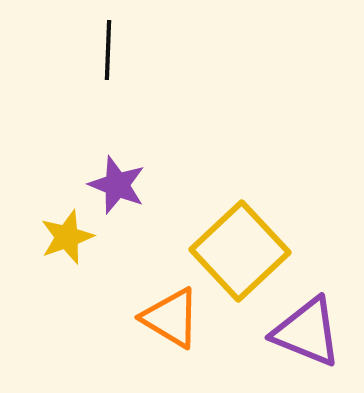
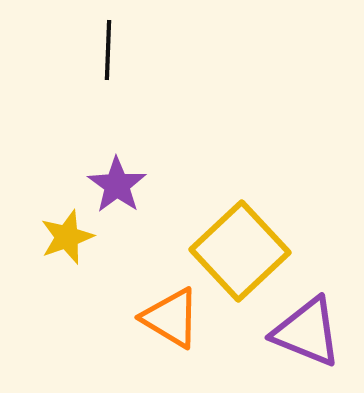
purple star: rotated 14 degrees clockwise
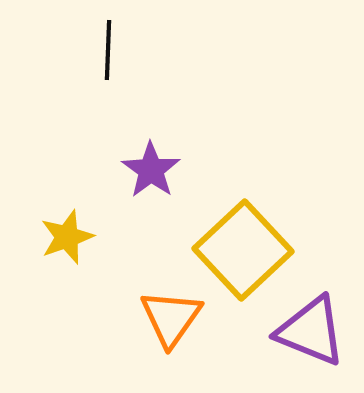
purple star: moved 34 px right, 15 px up
yellow square: moved 3 px right, 1 px up
orange triangle: rotated 34 degrees clockwise
purple triangle: moved 4 px right, 1 px up
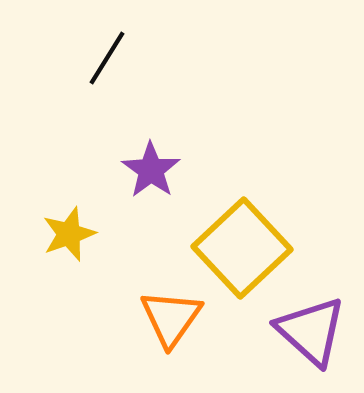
black line: moved 1 px left, 8 px down; rotated 30 degrees clockwise
yellow star: moved 2 px right, 3 px up
yellow square: moved 1 px left, 2 px up
purple triangle: rotated 20 degrees clockwise
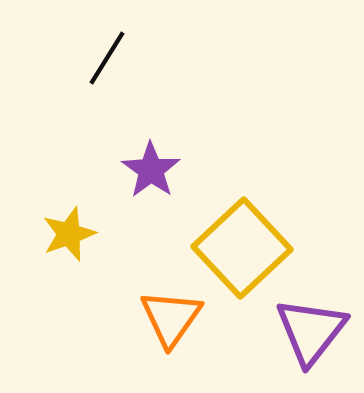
purple triangle: rotated 26 degrees clockwise
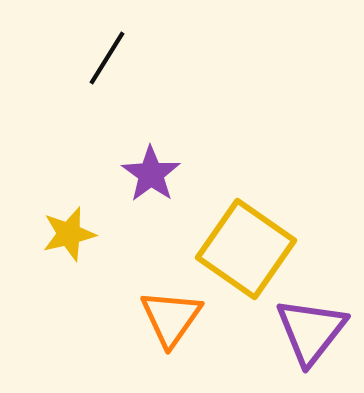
purple star: moved 4 px down
yellow star: rotated 6 degrees clockwise
yellow square: moved 4 px right, 1 px down; rotated 12 degrees counterclockwise
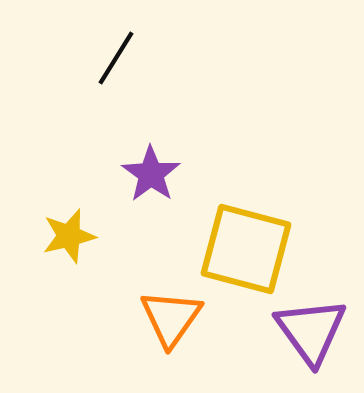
black line: moved 9 px right
yellow star: moved 2 px down
yellow square: rotated 20 degrees counterclockwise
purple triangle: rotated 14 degrees counterclockwise
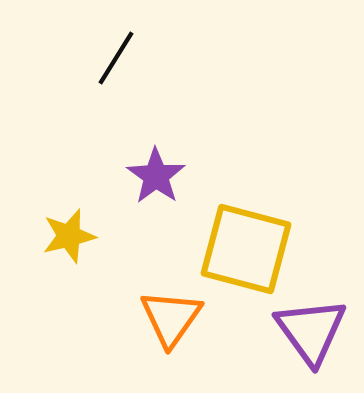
purple star: moved 5 px right, 2 px down
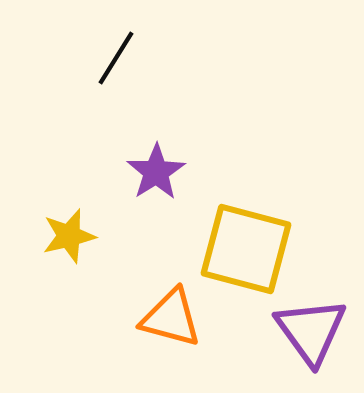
purple star: moved 4 px up; rotated 4 degrees clockwise
orange triangle: rotated 50 degrees counterclockwise
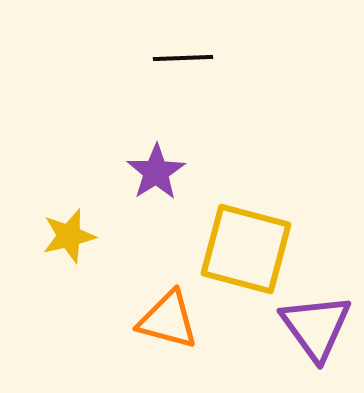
black line: moved 67 px right; rotated 56 degrees clockwise
orange triangle: moved 3 px left, 2 px down
purple triangle: moved 5 px right, 4 px up
